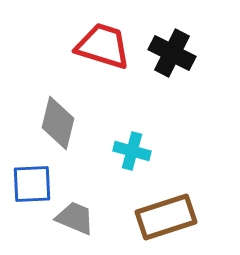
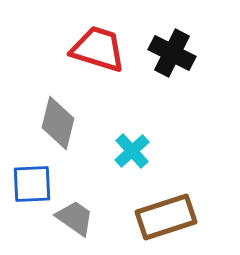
red trapezoid: moved 5 px left, 3 px down
cyan cross: rotated 33 degrees clockwise
gray trapezoid: rotated 12 degrees clockwise
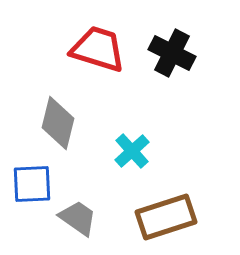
gray trapezoid: moved 3 px right
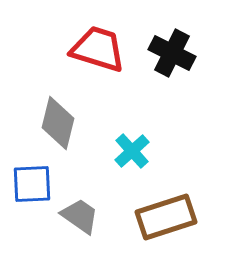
gray trapezoid: moved 2 px right, 2 px up
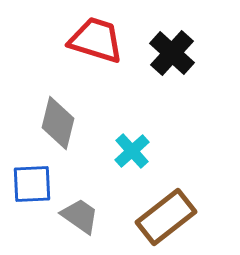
red trapezoid: moved 2 px left, 9 px up
black cross: rotated 15 degrees clockwise
brown rectangle: rotated 20 degrees counterclockwise
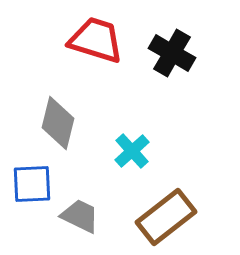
black cross: rotated 12 degrees counterclockwise
gray trapezoid: rotated 9 degrees counterclockwise
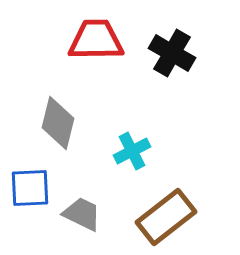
red trapezoid: rotated 18 degrees counterclockwise
cyan cross: rotated 15 degrees clockwise
blue square: moved 2 px left, 4 px down
gray trapezoid: moved 2 px right, 2 px up
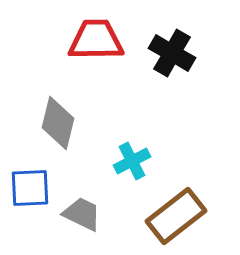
cyan cross: moved 10 px down
brown rectangle: moved 10 px right, 1 px up
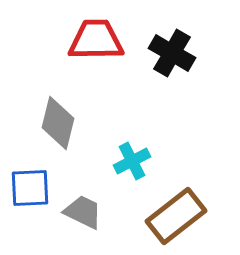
gray trapezoid: moved 1 px right, 2 px up
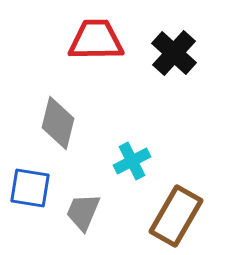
black cross: moved 2 px right; rotated 12 degrees clockwise
blue square: rotated 12 degrees clockwise
gray trapezoid: rotated 93 degrees counterclockwise
brown rectangle: rotated 22 degrees counterclockwise
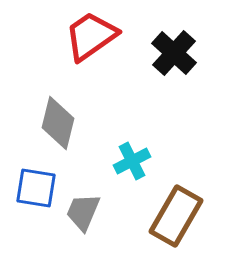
red trapezoid: moved 5 px left, 4 px up; rotated 34 degrees counterclockwise
blue square: moved 6 px right
